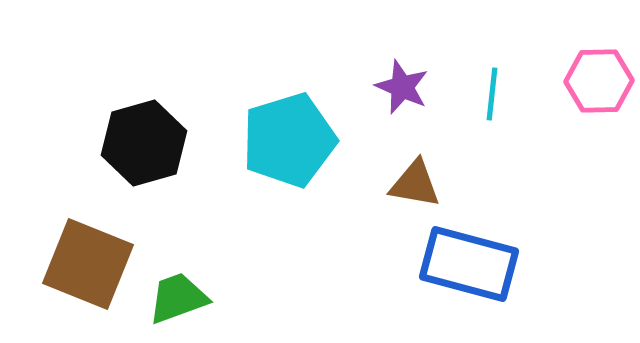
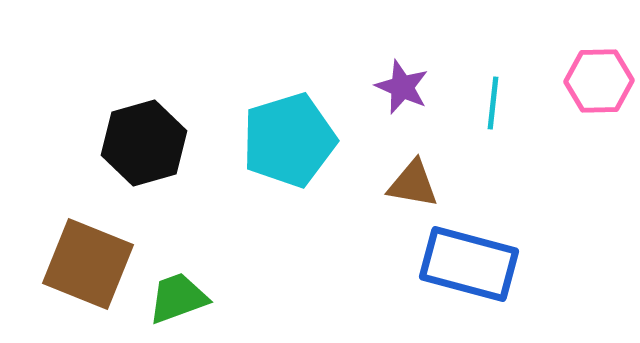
cyan line: moved 1 px right, 9 px down
brown triangle: moved 2 px left
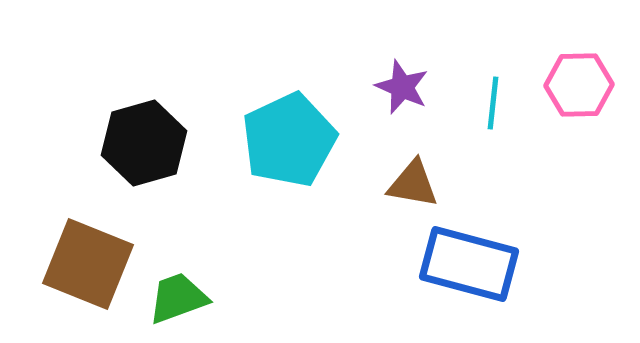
pink hexagon: moved 20 px left, 4 px down
cyan pentagon: rotated 8 degrees counterclockwise
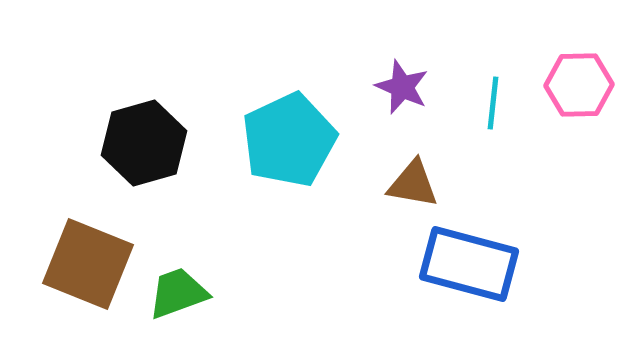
green trapezoid: moved 5 px up
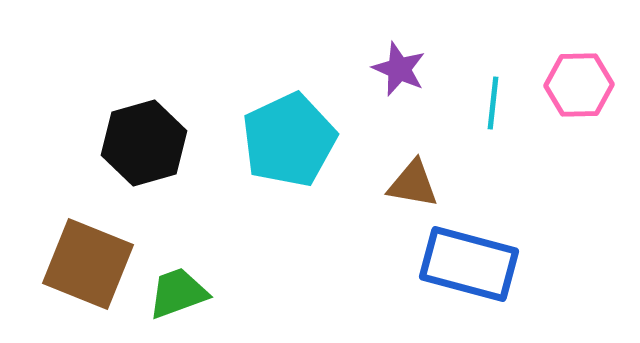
purple star: moved 3 px left, 18 px up
